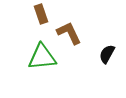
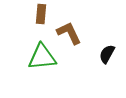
brown rectangle: rotated 24 degrees clockwise
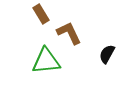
brown rectangle: rotated 36 degrees counterclockwise
green triangle: moved 4 px right, 4 px down
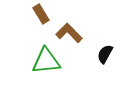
brown L-shape: rotated 20 degrees counterclockwise
black semicircle: moved 2 px left
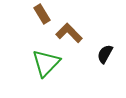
brown rectangle: moved 1 px right
green triangle: moved 2 px down; rotated 40 degrees counterclockwise
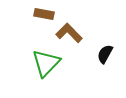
brown rectangle: moved 2 px right; rotated 48 degrees counterclockwise
